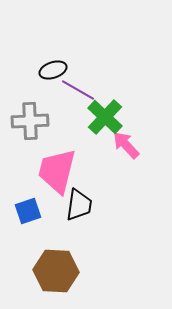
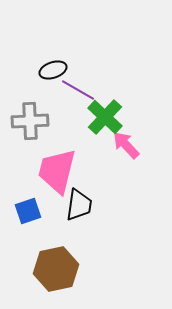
brown hexagon: moved 2 px up; rotated 15 degrees counterclockwise
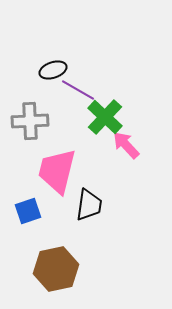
black trapezoid: moved 10 px right
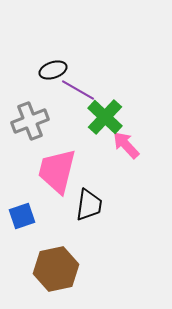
gray cross: rotated 18 degrees counterclockwise
blue square: moved 6 px left, 5 px down
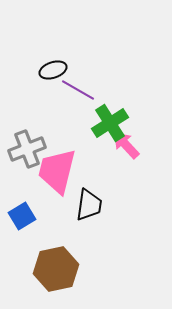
green cross: moved 5 px right, 6 px down; rotated 15 degrees clockwise
gray cross: moved 3 px left, 28 px down
blue square: rotated 12 degrees counterclockwise
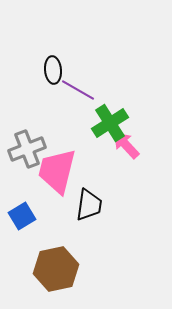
black ellipse: rotated 76 degrees counterclockwise
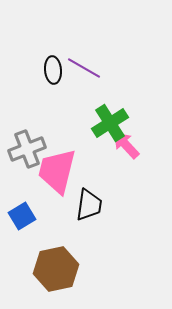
purple line: moved 6 px right, 22 px up
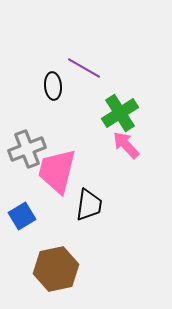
black ellipse: moved 16 px down
green cross: moved 10 px right, 10 px up
